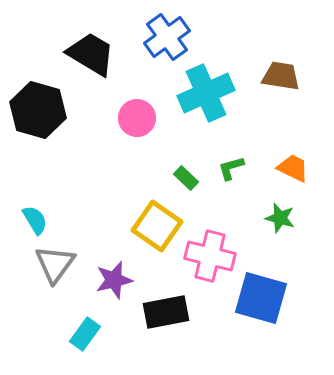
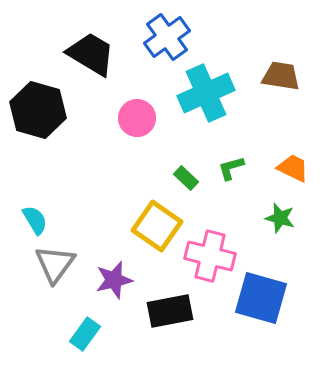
black rectangle: moved 4 px right, 1 px up
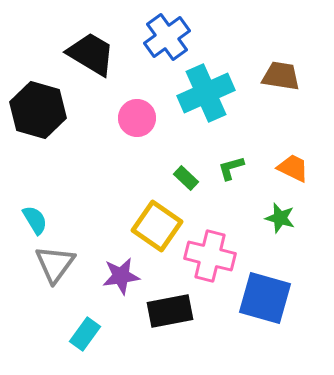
purple star: moved 7 px right, 4 px up; rotated 6 degrees clockwise
blue square: moved 4 px right
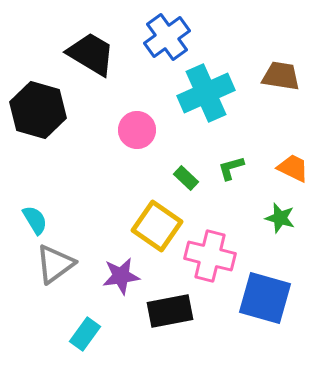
pink circle: moved 12 px down
gray triangle: rotated 18 degrees clockwise
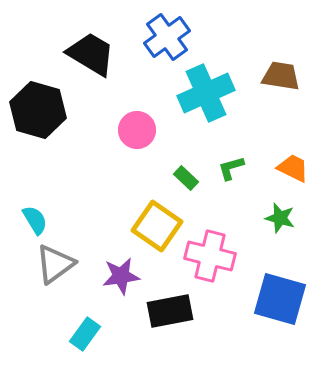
blue square: moved 15 px right, 1 px down
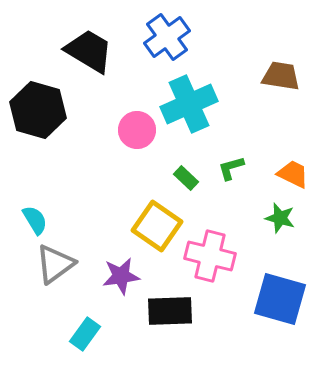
black trapezoid: moved 2 px left, 3 px up
cyan cross: moved 17 px left, 11 px down
orange trapezoid: moved 6 px down
black rectangle: rotated 9 degrees clockwise
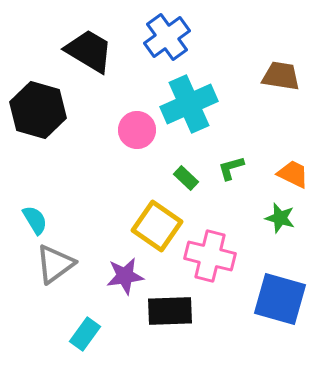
purple star: moved 4 px right
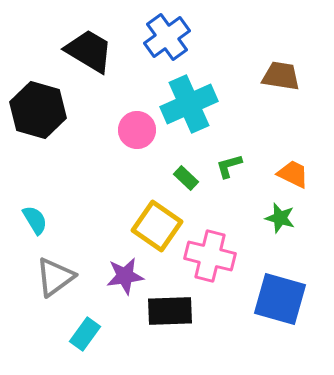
green L-shape: moved 2 px left, 2 px up
gray triangle: moved 13 px down
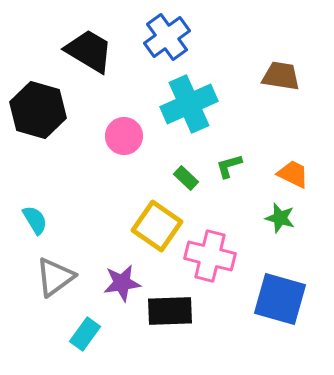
pink circle: moved 13 px left, 6 px down
purple star: moved 3 px left, 7 px down
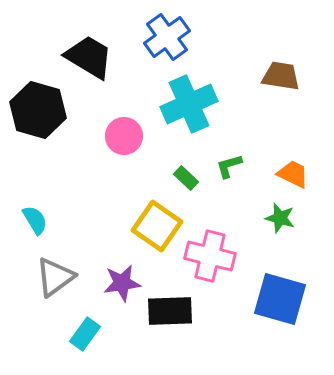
black trapezoid: moved 6 px down
